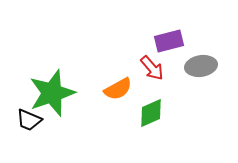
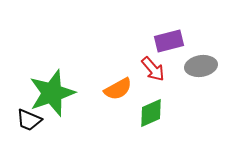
red arrow: moved 1 px right, 1 px down
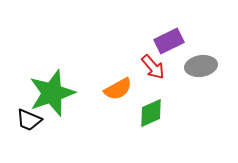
purple rectangle: rotated 12 degrees counterclockwise
red arrow: moved 2 px up
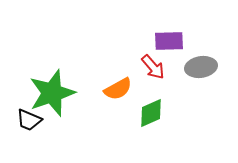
purple rectangle: rotated 24 degrees clockwise
gray ellipse: moved 1 px down
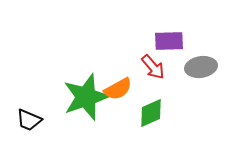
green star: moved 34 px right, 4 px down
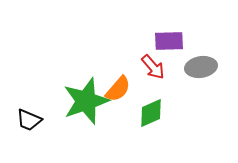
orange semicircle: rotated 20 degrees counterclockwise
green star: moved 4 px down
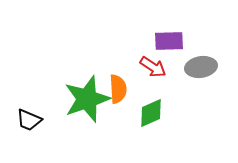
red arrow: rotated 16 degrees counterclockwise
orange semicircle: rotated 44 degrees counterclockwise
green star: moved 1 px right, 2 px up
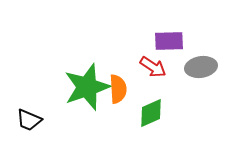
green star: moved 12 px up
